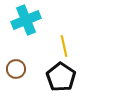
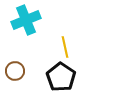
yellow line: moved 1 px right, 1 px down
brown circle: moved 1 px left, 2 px down
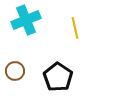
yellow line: moved 10 px right, 19 px up
black pentagon: moved 3 px left
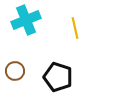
black pentagon: rotated 16 degrees counterclockwise
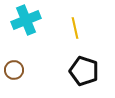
brown circle: moved 1 px left, 1 px up
black pentagon: moved 26 px right, 6 px up
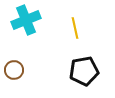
black pentagon: rotated 28 degrees counterclockwise
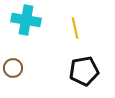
cyan cross: rotated 32 degrees clockwise
brown circle: moved 1 px left, 2 px up
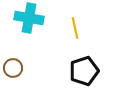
cyan cross: moved 3 px right, 2 px up
black pentagon: rotated 8 degrees counterclockwise
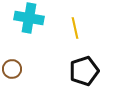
brown circle: moved 1 px left, 1 px down
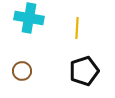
yellow line: moved 2 px right; rotated 15 degrees clockwise
brown circle: moved 10 px right, 2 px down
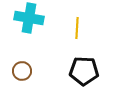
black pentagon: rotated 20 degrees clockwise
